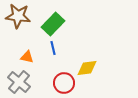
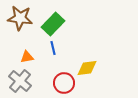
brown star: moved 2 px right, 2 px down
orange triangle: rotated 24 degrees counterclockwise
gray cross: moved 1 px right, 1 px up
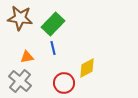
yellow diamond: rotated 20 degrees counterclockwise
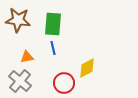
brown star: moved 2 px left, 2 px down
green rectangle: rotated 40 degrees counterclockwise
